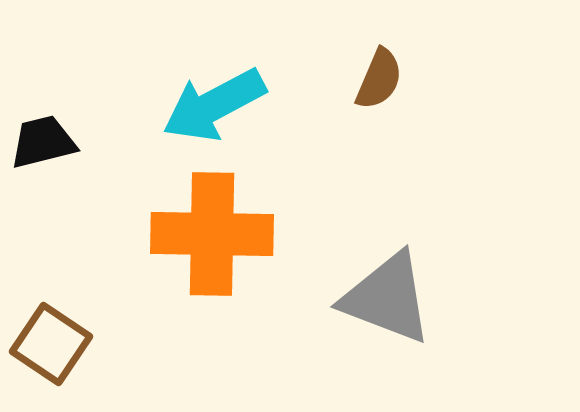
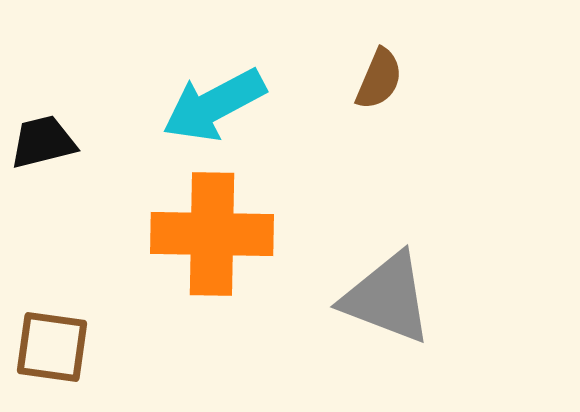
brown square: moved 1 px right, 3 px down; rotated 26 degrees counterclockwise
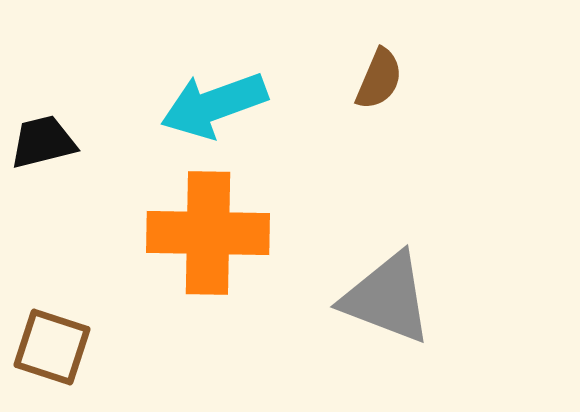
cyan arrow: rotated 8 degrees clockwise
orange cross: moved 4 px left, 1 px up
brown square: rotated 10 degrees clockwise
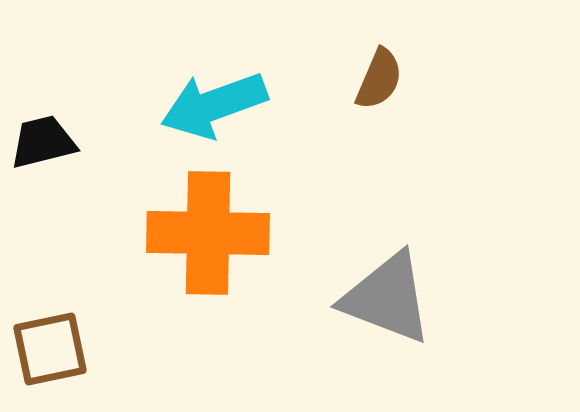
brown square: moved 2 px left, 2 px down; rotated 30 degrees counterclockwise
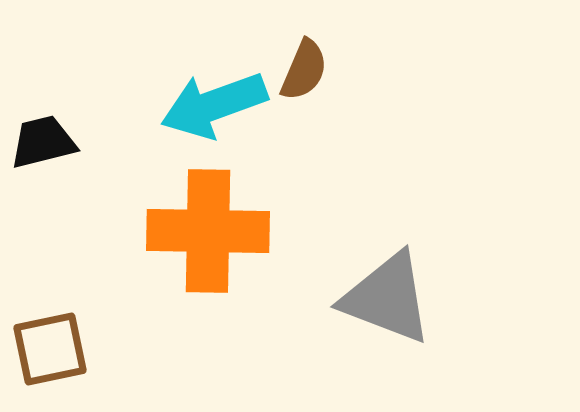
brown semicircle: moved 75 px left, 9 px up
orange cross: moved 2 px up
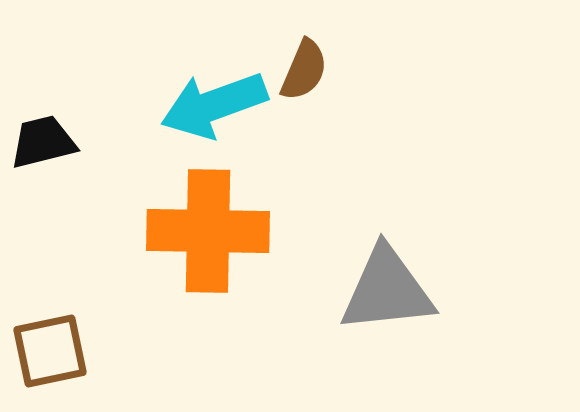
gray triangle: moved 8 px up; rotated 27 degrees counterclockwise
brown square: moved 2 px down
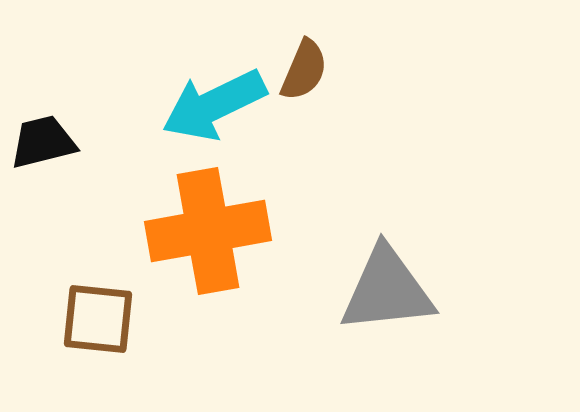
cyan arrow: rotated 6 degrees counterclockwise
orange cross: rotated 11 degrees counterclockwise
brown square: moved 48 px right, 32 px up; rotated 18 degrees clockwise
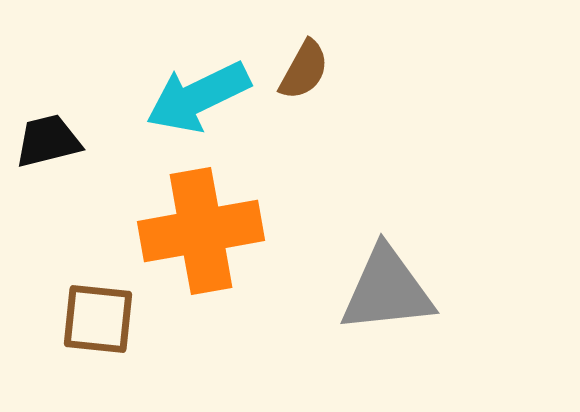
brown semicircle: rotated 6 degrees clockwise
cyan arrow: moved 16 px left, 8 px up
black trapezoid: moved 5 px right, 1 px up
orange cross: moved 7 px left
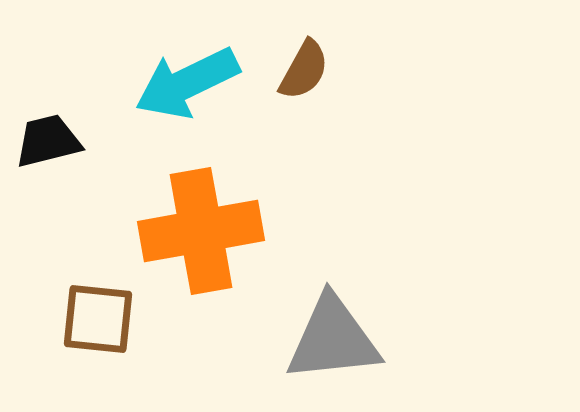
cyan arrow: moved 11 px left, 14 px up
gray triangle: moved 54 px left, 49 px down
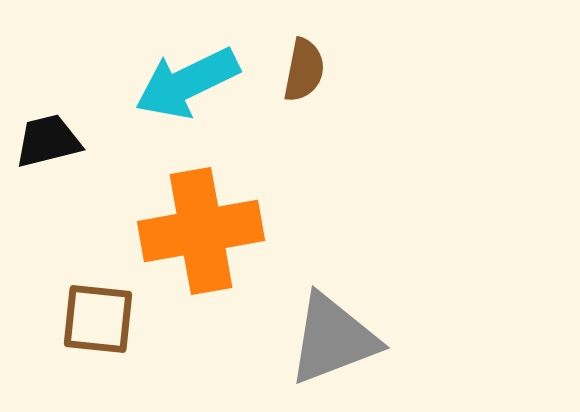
brown semicircle: rotated 18 degrees counterclockwise
gray triangle: rotated 15 degrees counterclockwise
